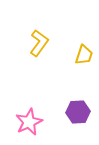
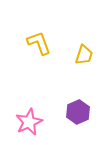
yellow L-shape: rotated 56 degrees counterclockwise
purple hexagon: rotated 20 degrees counterclockwise
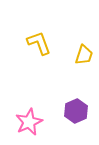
purple hexagon: moved 2 px left, 1 px up
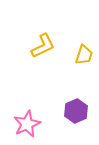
yellow L-shape: moved 4 px right, 3 px down; rotated 84 degrees clockwise
pink star: moved 2 px left, 2 px down
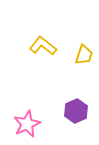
yellow L-shape: rotated 116 degrees counterclockwise
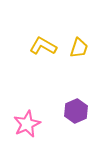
yellow L-shape: rotated 8 degrees counterclockwise
yellow trapezoid: moved 5 px left, 7 px up
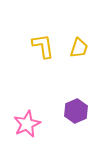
yellow L-shape: rotated 52 degrees clockwise
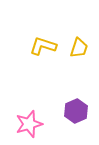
yellow L-shape: rotated 64 degrees counterclockwise
pink star: moved 2 px right; rotated 8 degrees clockwise
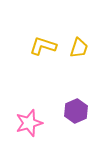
pink star: moved 1 px up
